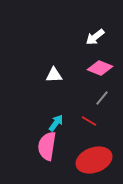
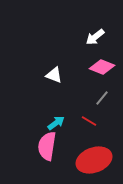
pink diamond: moved 2 px right, 1 px up
white triangle: rotated 24 degrees clockwise
cyan arrow: rotated 18 degrees clockwise
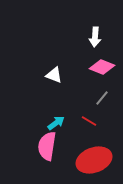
white arrow: rotated 48 degrees counterclockwise
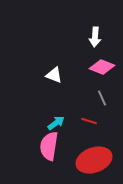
gray line: rotated 63 degrees counterclockwise
red line: rotated 14 degrees counterclockwise
pink semicircle: moved 2 px right
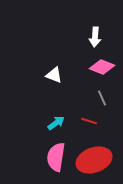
pink semicircle: moved 7 px right, 11 px down
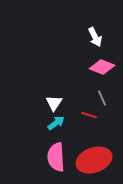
white arrow: rotated 30 degrees counterclockwise
white triangle: moved 28 px down; rotated 42 degrees clockwise
red line: moved 6 px up
pink semicircle: rotated 12 degrees counterclockwise
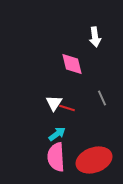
white arrow: rotated 18 degrees clockwise
pink diamond: moved 30 px left, 3 px up; rotated 55 degrees clockwise
red line: moved 22 px left, 7 px up
cyan arrow: moved 1 px right, 11 px down
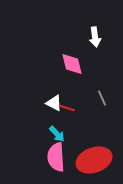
white triangle: rotated 36 degrees counterclockwise
cyan arrow: rotated 84 degrees clockwise
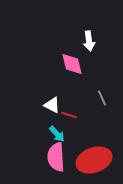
white arrow: moved 6 px left, 4 px down
white triangle: moved 2 px left, 2 px down
red line: moved 2 px right, 7 px down
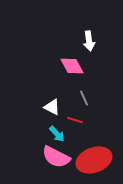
pink diamond: moved 2 px down; rotated 15 degrees counterclockwise
gray line: moved 18 px left
white triangle: moved 2 px down
red line: moved 6 px right, 5 px down
pink semicircle: rotated 60 degrees counterclockwise
